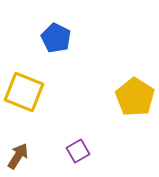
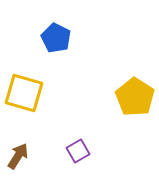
yellow square: moved 1 px down; rotated 6 degrees counterclockwise
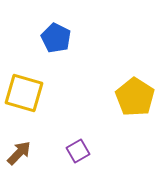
brown arrow: moved 1 px right, 3 px up; rotated 12 degrees clockwise
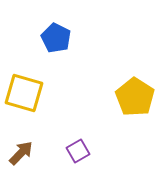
brown arrow: moved 2 px right
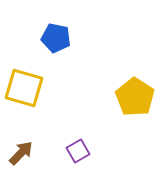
blue pentagon: rotated 16 degrees counterclockwise
yellow square: moved 5 px up
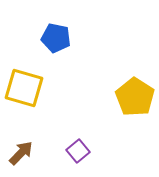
purple square: rotated 10 degrees counterclockwise
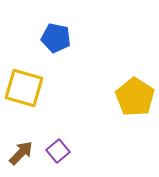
purple square: moved 20 px left
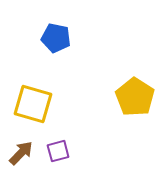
yellow square: moved 9 px right, 16 px down
purple square: rotated 25 degrees clockwise
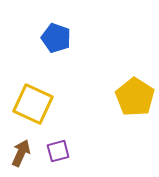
blue pentagon: rotated 8 degrees clockwise
yellow square: rotated 9 degrees clockwise
brown arrow: rotated 20 degrees counterclockwise
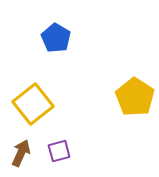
blue pentagon: rotated 12 degrees clockwise
yellow square: rotated 27 degrees clockwise
purple square: moved 1 px right
